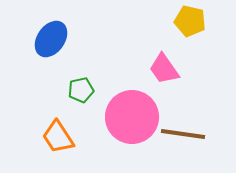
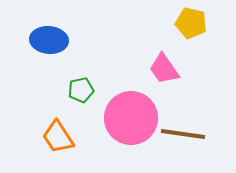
yellow pentagon: moved 1 px right, 2 px down
blue ellipse: moved 2 px left, 1 px down; rotated 60 degrees clockwise
pink circle: moved 1 px left, 1 px down
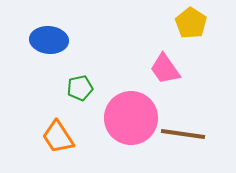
yellow pentagon: rotated 20 degrees clockwise
pink trapezoid: moved 1 px right
green pentagon: moved 1 px left, 2 px up
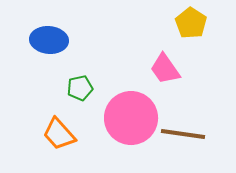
orange trapezoid: moved 1 px right, 3 px up; rotated 9 degrees counterclockwise
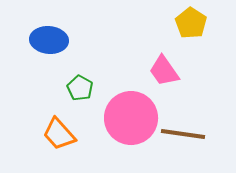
pink trapezoid: moved 1 px left, 2 px down
green pentagon: rotated 30 degrees counterclockwise
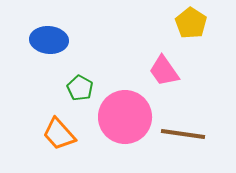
pink circle: moved 6 px left, 1 px up
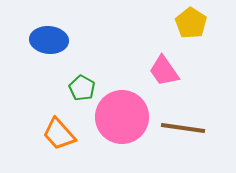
green pentagon: moved 2 px right
pink circle: moved 3 px left
brown line: moved 6 px up
